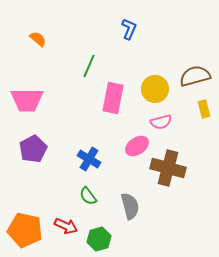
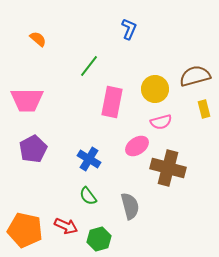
green line: rotated 15 degrees clockwise
pink rectangle: moved 1 px left, 4 px down
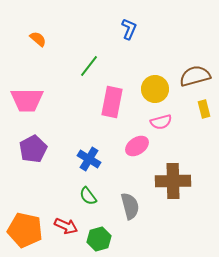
brown cross: moved 5 px right, 13 px down; rotated 16 degrees counterclockwise
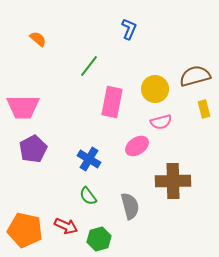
pink trapezoid: moved 4 px left, 7 px down
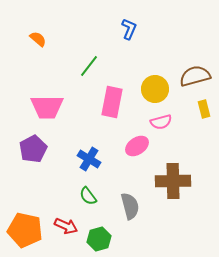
pink trapezoid: moved 24 px right
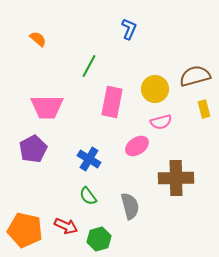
green line: rotated 10 degrees counterclockwise
brown cross: moved 3 px right, 3 px up
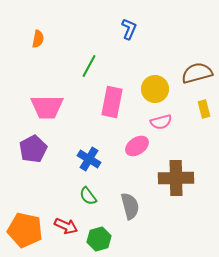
orange semicircle: rotated 60 degrees clockwise
brown semicircle: moved 2 px right, 3 px up
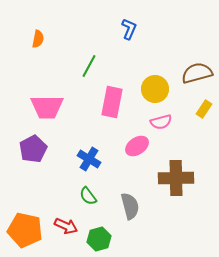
yellow rectangle: rotated 48 degrees clockwise
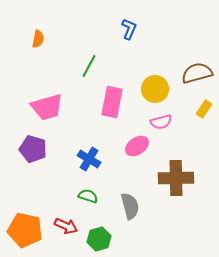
pink trapezoid: rotated 16 degrees counterclockwise
purple pentagon: rotated 28 degrees counterclockwise
green semicircle: rotated 144 degrees clockwise
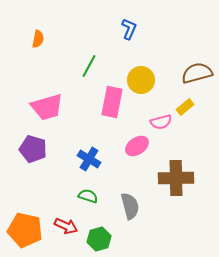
yellow circle: moved 14 px left, 9 px up
yellow rectangle: moved 19 px left, 2 px up; rotated 18 degrees clockwise
